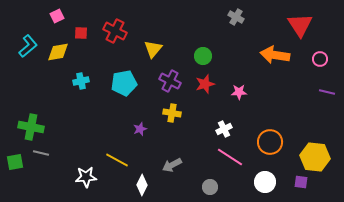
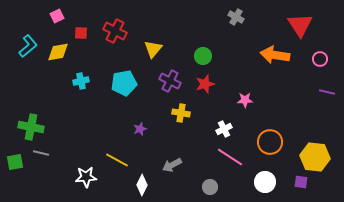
pink star: moved 6 px right, 8 px down
yellow cross: moved 9 px right
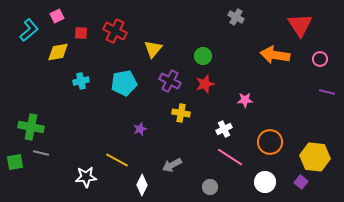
cyan L-shape: moved 1 px right, 16 px up
purple square: rotated 32 degrees clockwise
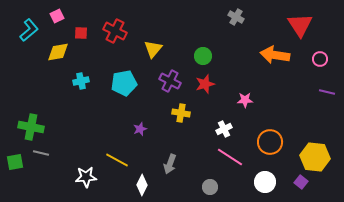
gray arrow: moved 2 px left, 1 px up; rotated 42 degrees counterclockwise
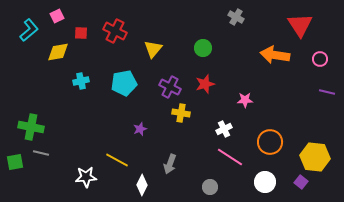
green circle: moved 8 px up
purple cross: moved 6 px down
